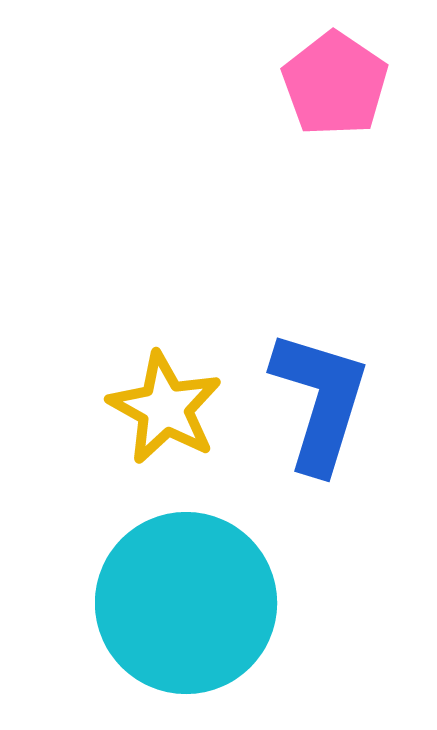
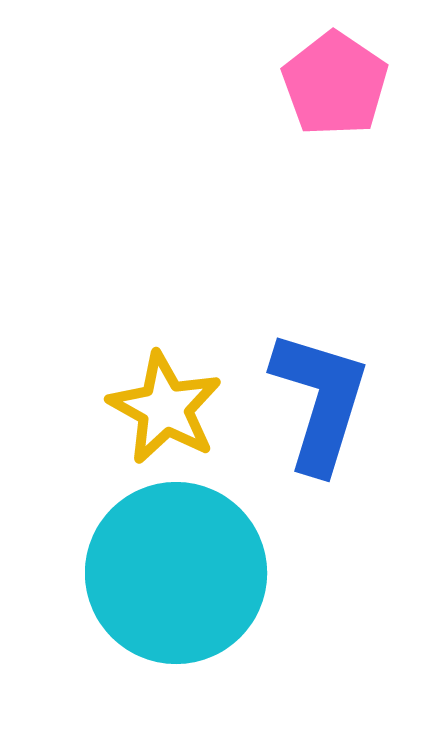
cyan circle: moved 10 px left, 30 px up
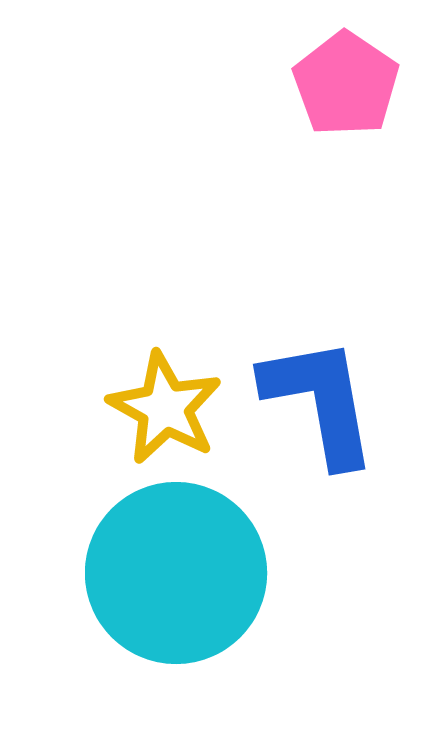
pink pentagon: moved 11 px right
blue L-shape: rotated 27 degrees counterclockwise
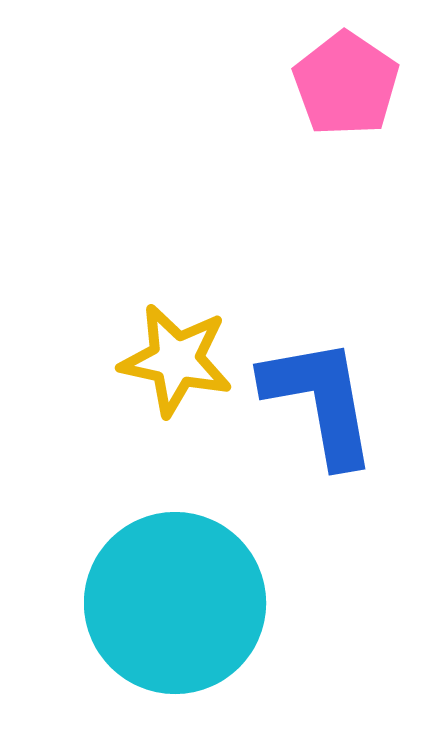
yellow star: moved 11 px right, 48 px up; rotated 17 degrees counterclockwise
cyan circle: moved 1 px left, 30 px down
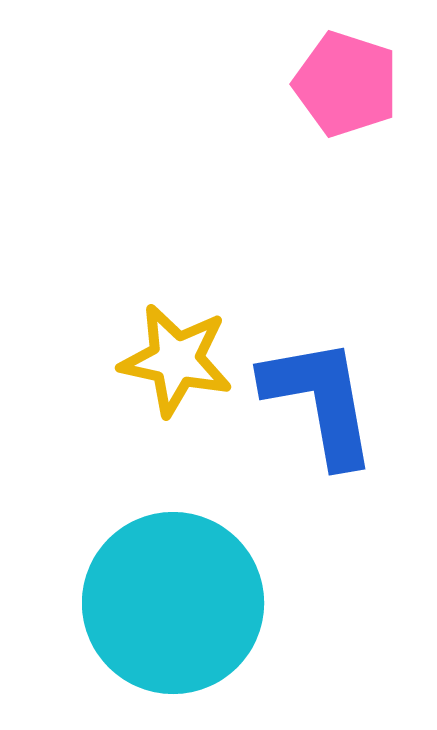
pink pentagon: rotated 16 degrees counterclockwise
cyan circle: moved 2 px left
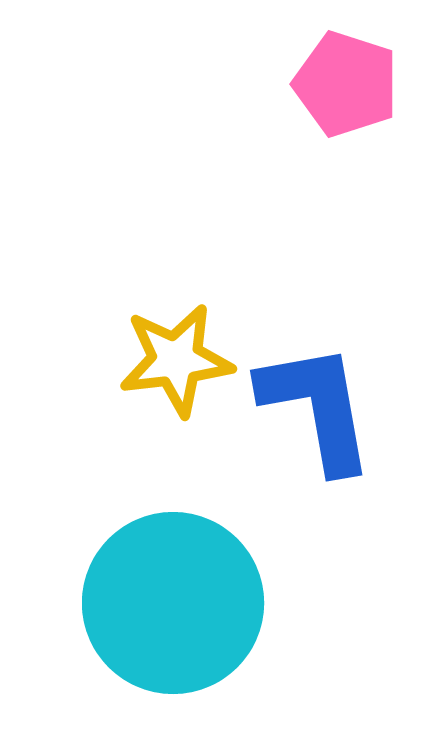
yellow star: rotated 19 degrees counterclockwise
blue L-shape: moved 3 px left, 6 px down
